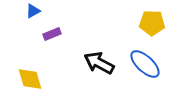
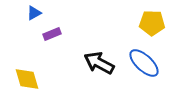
blue triangle: moved 1 px right, 2 px down
blue ellipse: moved 1 px left, 1 px up
yellow diamond: moved 3 px left
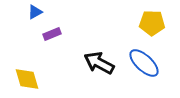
blue triangle: moved 1 px right, 1 px up
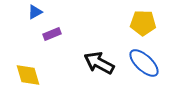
yellow pentagon: moved 9 px left
yellow diamond: moved 1 px right, 4 px up
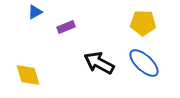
purple rectangle: moved 14 px right, 7 px up
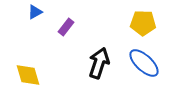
purple rectangle: rotated 30 degrees counterclockwise
black arrow: rotated 80 degrees clockwise
